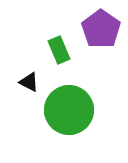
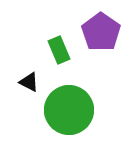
purple pentagon: moved 3 px down
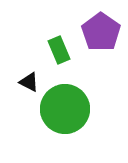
green circle: moved 4 px left, 1 px up
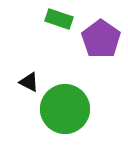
purple pentagon: moved 7 px down
green rectangle: moved 31 px up; rotated 48 degrees counterclockwise
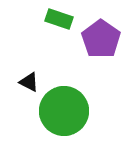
green circle: moved 1 px left, 2 px down
